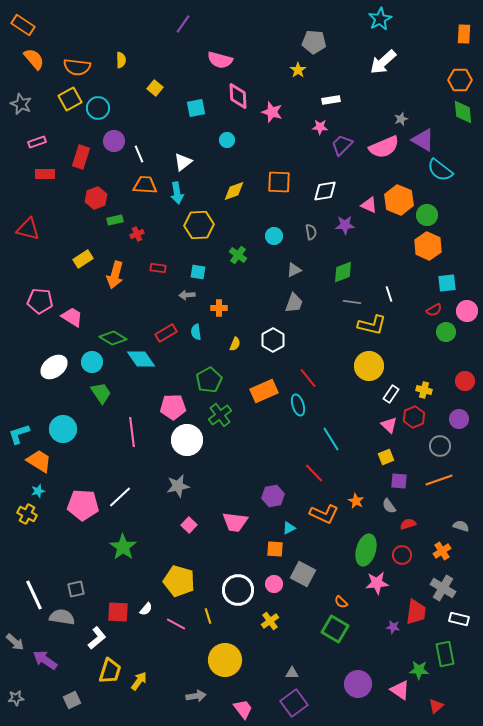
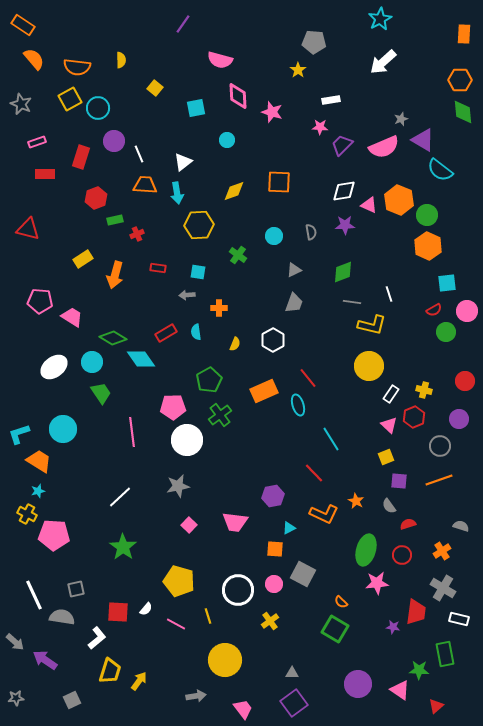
white diamond at (325, 191): moved 19 px right
pink pentagon at (83, 505): moved 29 px left, 30 px down
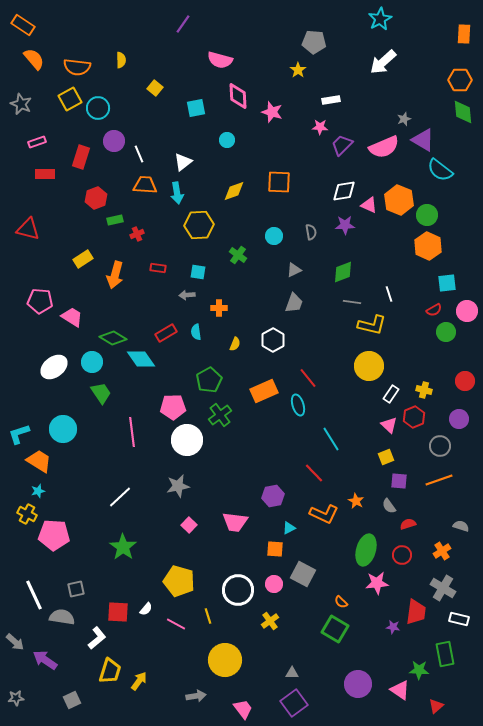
gray star at (401, 119): moved 3 px right
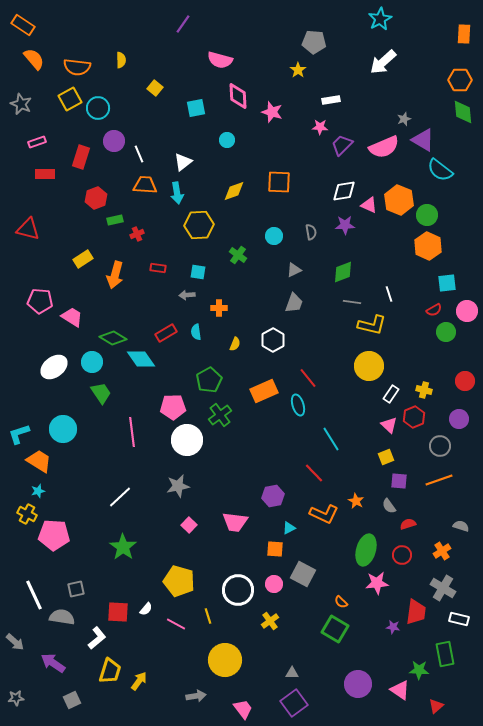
purple arrow at (45, 660): moved 8 px right, 3 px down
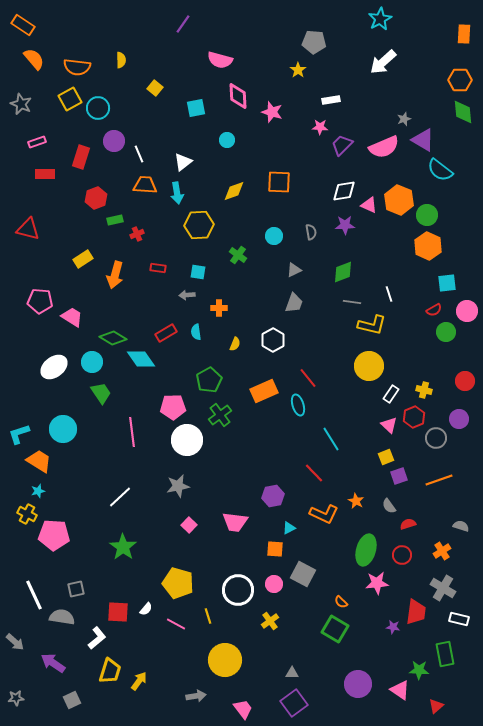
gray circle at (440, 446): moved 4 px left, 8 px up
purple square at (399, 481): moved 5 px up; rotated 24 degrees counterclockwise
yellow pentagon at (179, 581): moved 1 px left, 2 px down
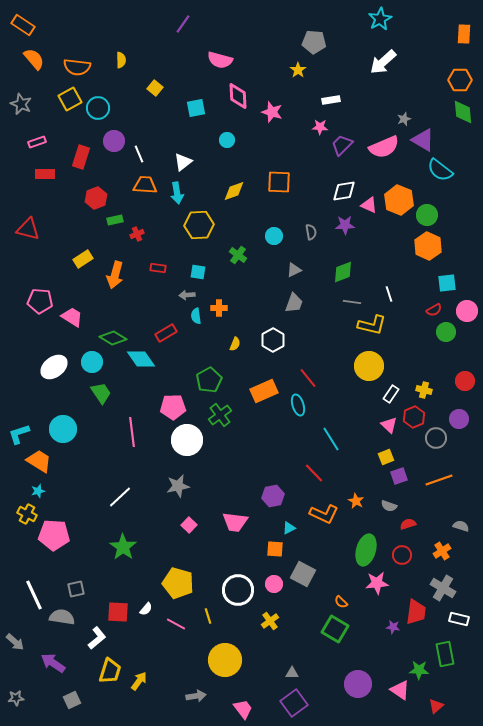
cyan semicircle at (196, 332): moved 16 px up
gray semicircle at (389, 506): rotated 35 degrees counterclockwise
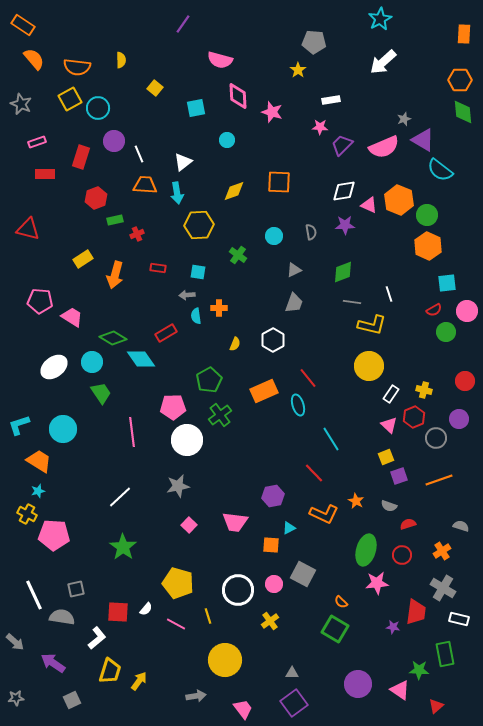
cyan L-shape at (19, 434): moved 9 px up
orange square at (275, 549): moved 4 px left, 4 px up
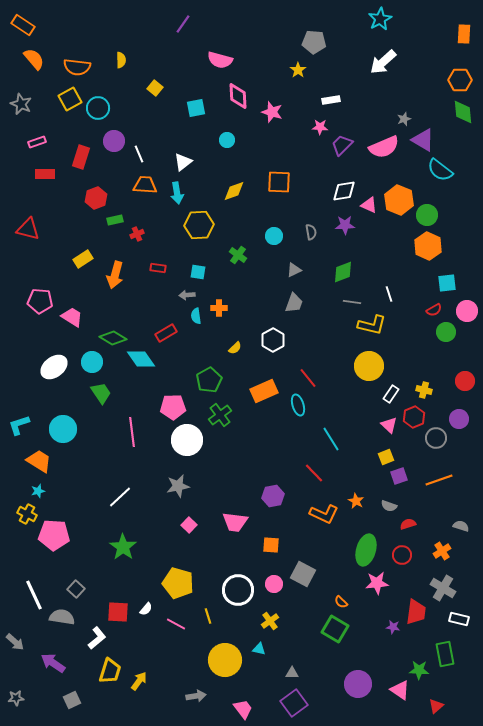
yellow semicircle at (235, 344): moved 4 px down; rotated 24 degrees clockwise
cyan triangle at (289, 528): moved 30 px left, 121 px down; rotated 40 degrees clockwise
gray square at (76, 589): rotated 36 degrees counterclockwise
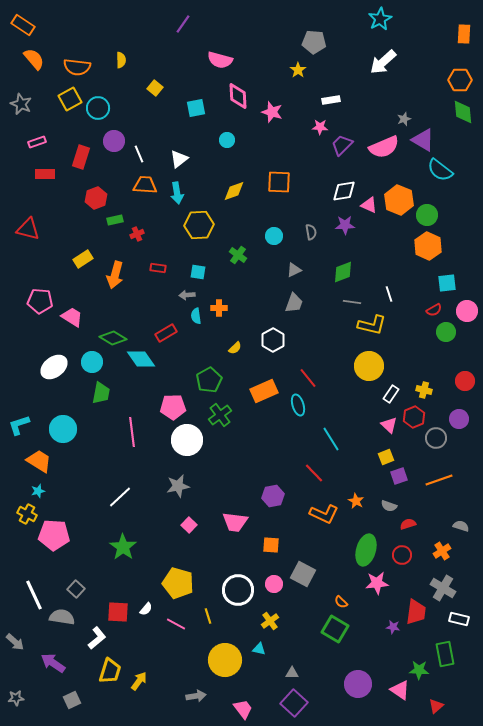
white triangle at (183, 162): moved 4 px left, 3 px up
green trapezoid at (101, 393): rotated 45 degrees clockwise
purple square at (294, 703): rotated 12 degrees counterclockwise
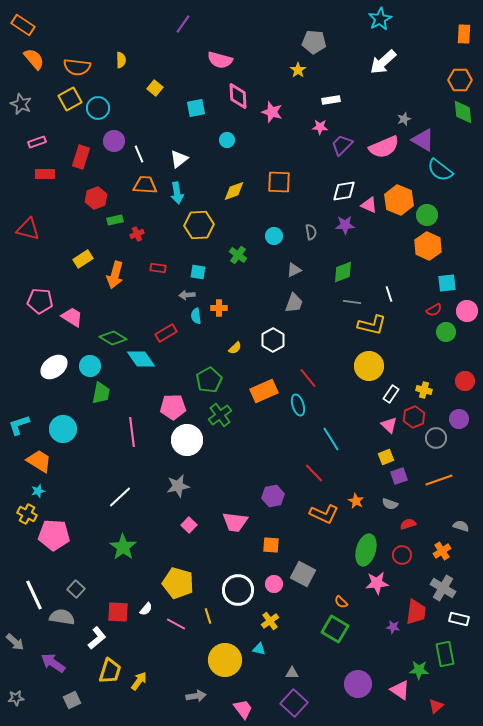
cyan circle at (92, 362): moved 2 px left, 4 px down
gray semicircle at (389, 506): moved 1 px right, 2 px up
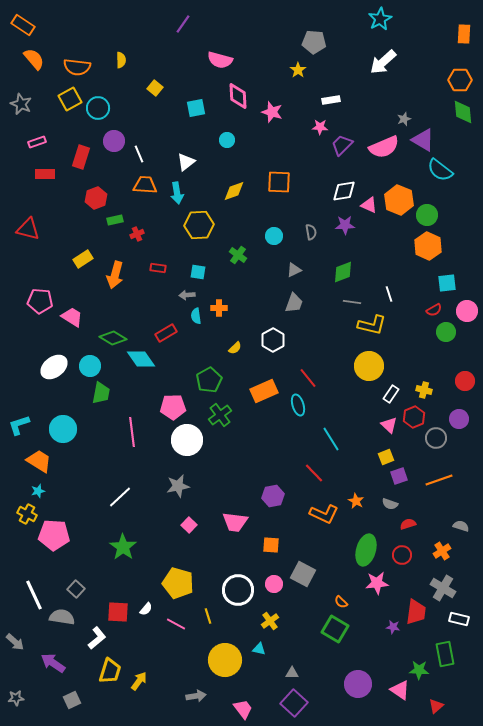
white triangle at (179, 159): moved 7 px right, 3 px down
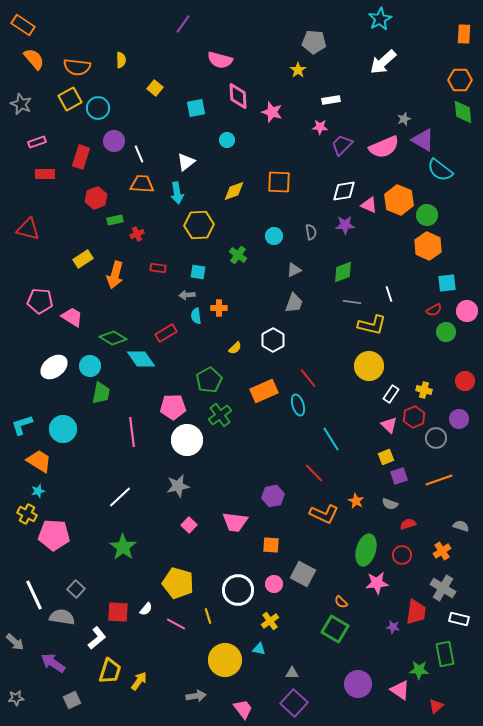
orange trapezoid at (145, 185): moved 3 px left, 1 px up
cyan L-shape at (19, 425): moved 3 px right
